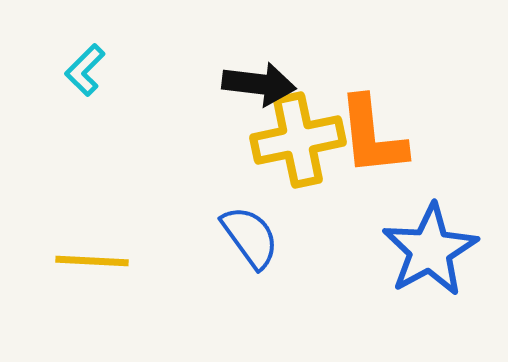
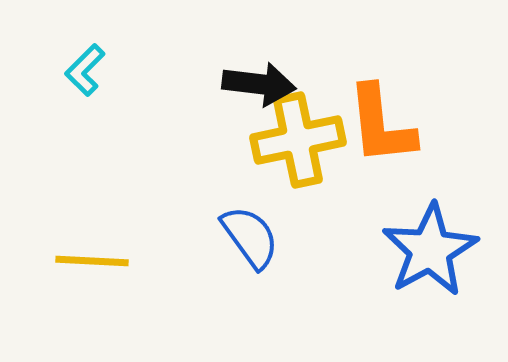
orange L-shape: moved 9 px right, 11 px up
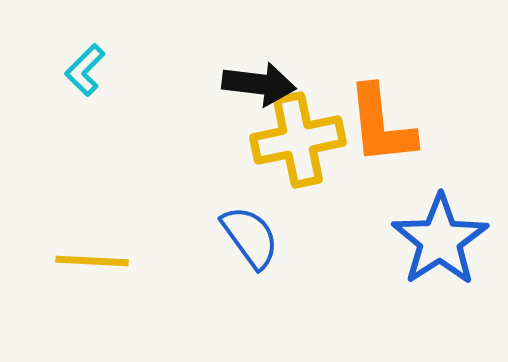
blue star: moved 10 px right, 10 px up; rotated 4 degrees counterclockwise
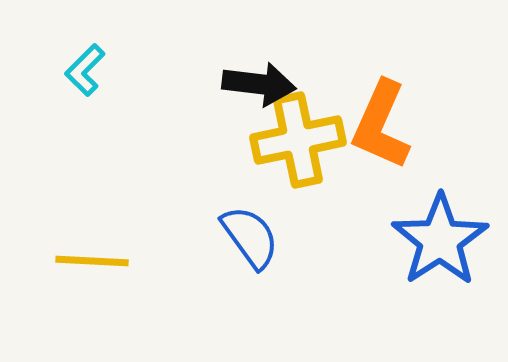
orange L-shape: rotated 30 degrees clockwise
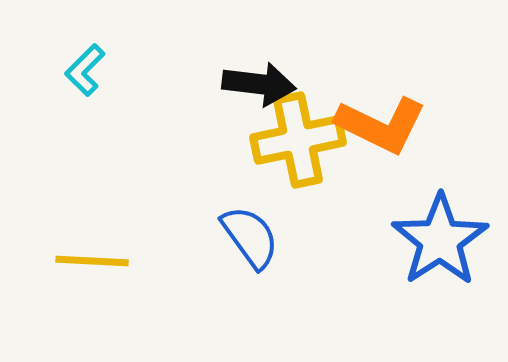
orange L-shape: rotated 88 degrees counterclockwise
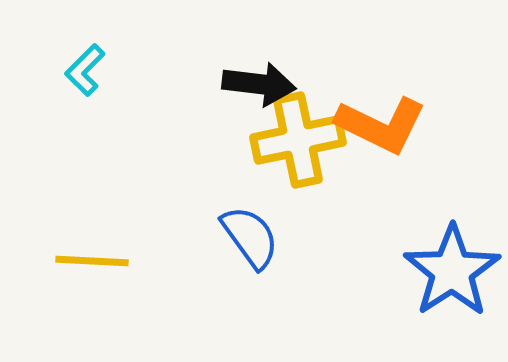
blue star: moved 12 px right, 31 px down
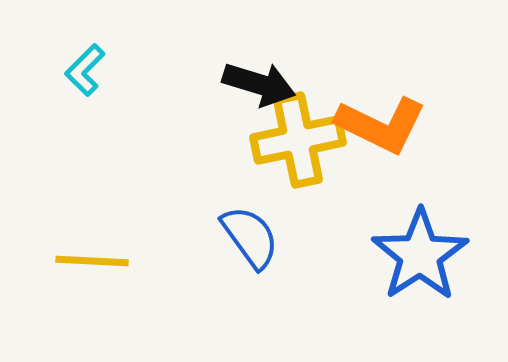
black arrow: rotated 10 degrees clockwise
blue star: moved 32 px left, 16 px up
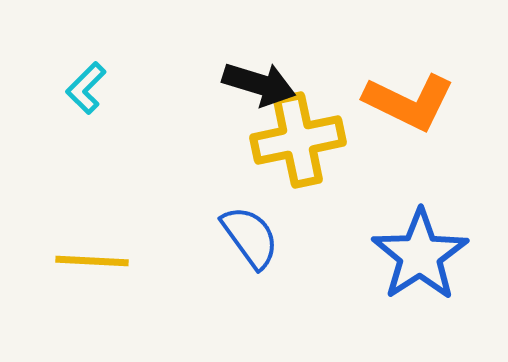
cyan L-shape: moved 1 px right, 18 px down
orange L-shape: moved 28 px right, 23 px up
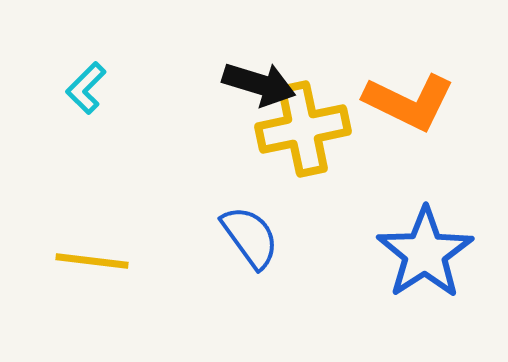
yellow cross: moved 5 px right, 11 px up
blue star: moved 5 px right, 2 px up
yellow line: rotated 4 degrees clockwise
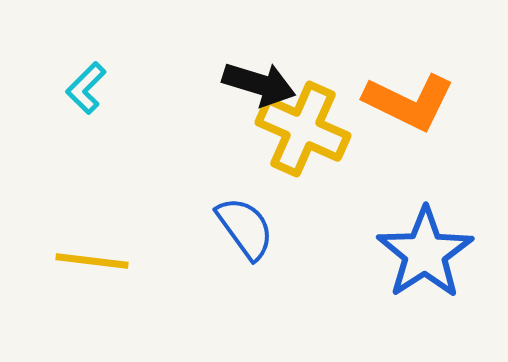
yellow cross: rotated 36 degrees clockwise
blue semicircle: moved 5 px left, 9 px up
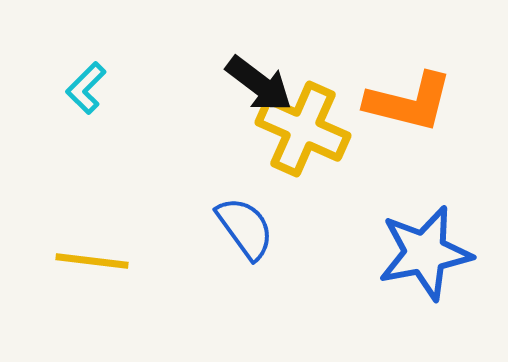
black arrow: rotated 20 degrees clockwise
orange L-shape: rotated 12 degrees counterclockwise
blue star: rotated 22 degrees clockwise
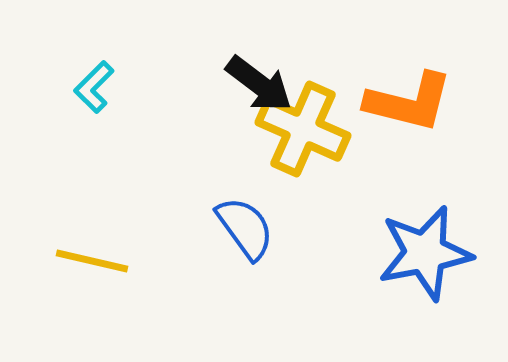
cyan L-shape: moved 8 px right, 1 px up
yellow line: rotated 6 degrees clockwise
